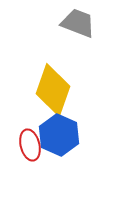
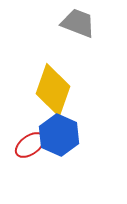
red ellipse: rotated 68 degrees clockwise
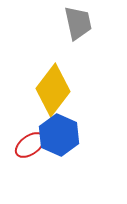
gray trapezoid: rotated 57 degrees clockwise
yellow diamond: rotated 18 degrees clockwise
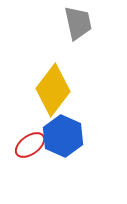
blue hexagon: moved 4 px right, 1 px down
